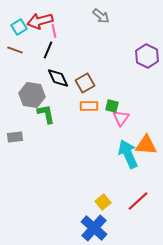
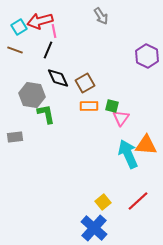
gray arrow: rotated 18 degrees clockwise
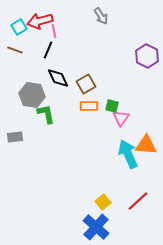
brown square: moved 1 px right, 1 px down
blue cross: moved 2 px right, 1 px up
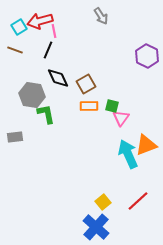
orange triangle: rotated 25 degrees counterclockwise
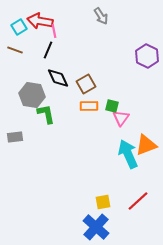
red arrow: rotated 25 degrees clockwise
yellow square: rotated 28 degrees clockwise
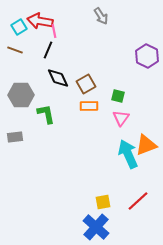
gray hexagon: moved 11 px left; rotated 10 degrees counterclockwise
green square: moved 6 px right, 10 px up
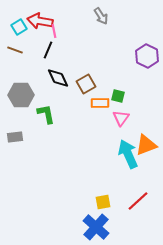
orange rectangle: moved 11 px right, 3 px up
